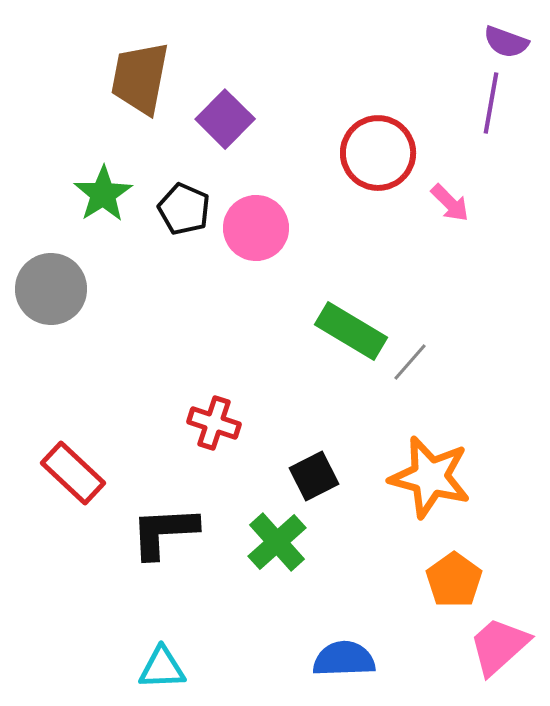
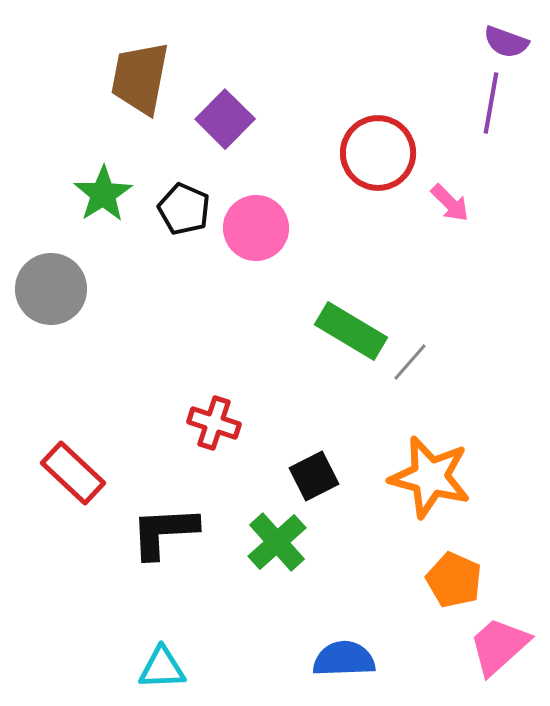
orange pentagon: rotated 12 degrees counterclockwise
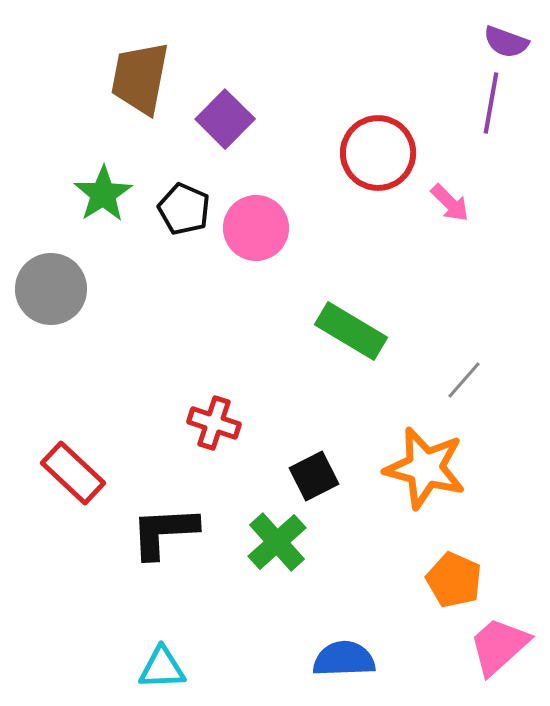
gray line: moved 54 px right, 18 px down
orange star: moved 5 px left, 9 px up
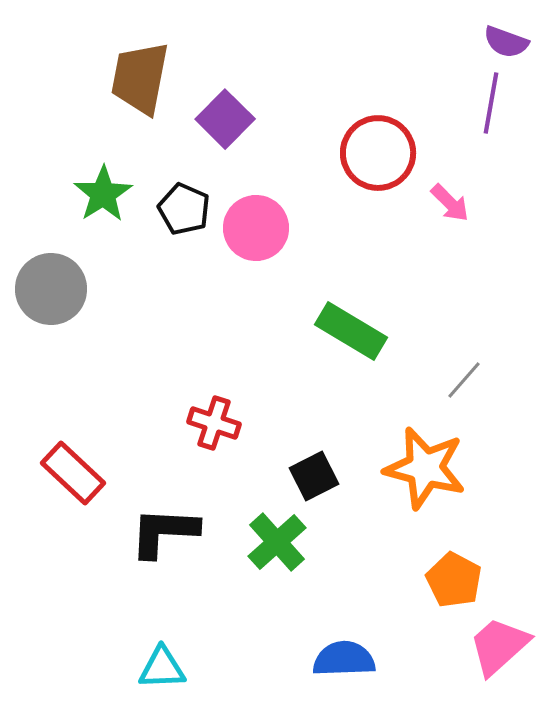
black L-shape: rotated 6 degrees clockwise
orange pentagon: rotated 4 degrees clockwise
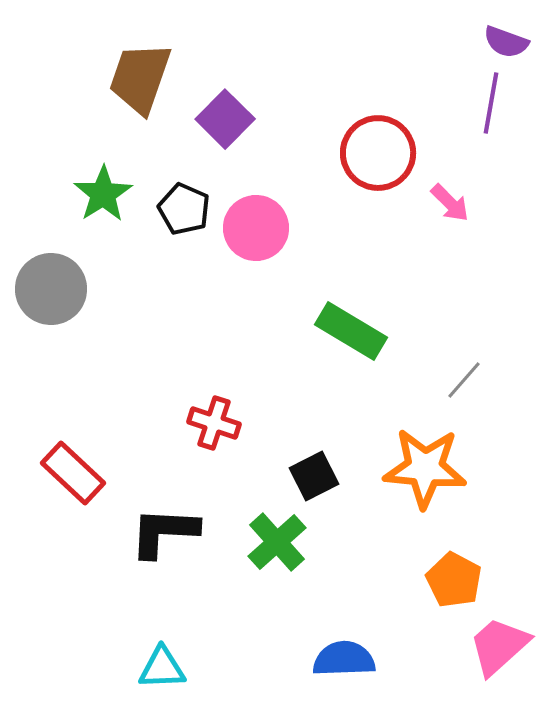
brown trapezoid: rotated 8 degrees clockwise
orange star: rotated 10 degrees counterclockwise
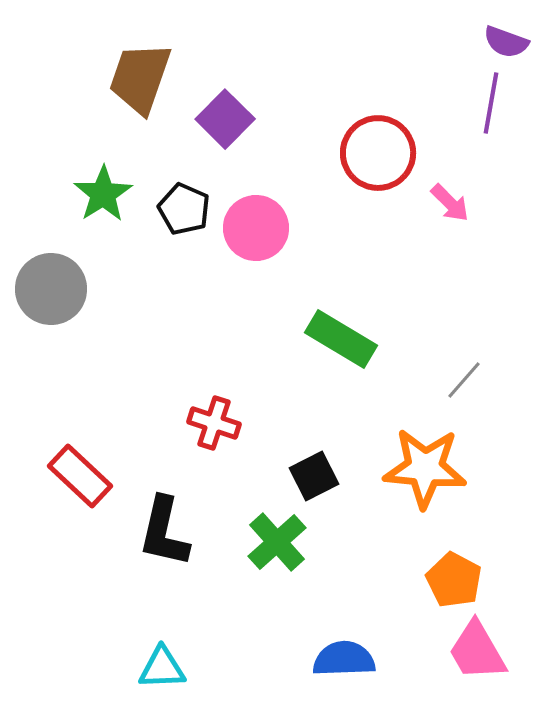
green rectangle: moved 10 px left, 8 px down
red rectangle: moved 7 px right, 3 px down
black L-shape: rotated 80 degrees counterclockwise
pink trapezoid: moved 22 px left, 5 px down; rotated 78 degrees counterclockwise
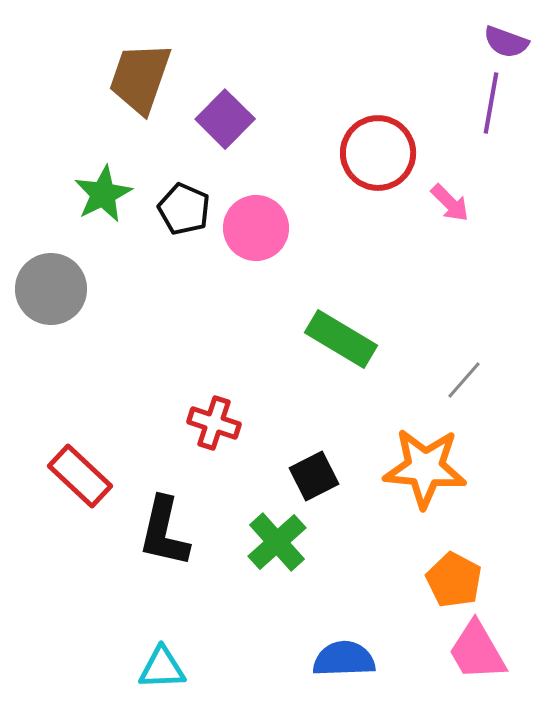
green star: rotated 6 degrees clockwise
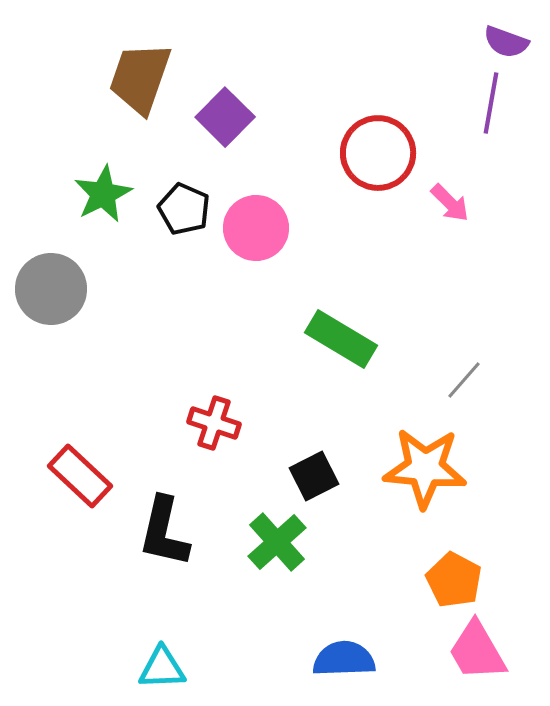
purple square: moved 2 px up
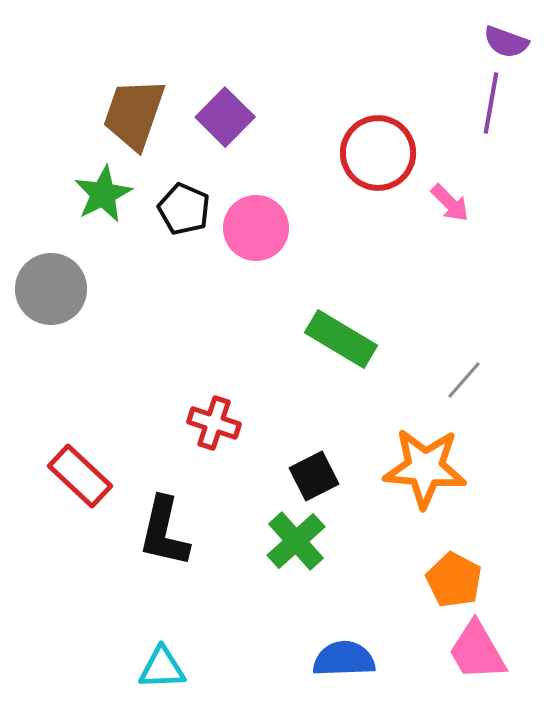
brown trapezoid: moved 6 px left, 36 px down
green cross: moved 19 px right, 1 px up
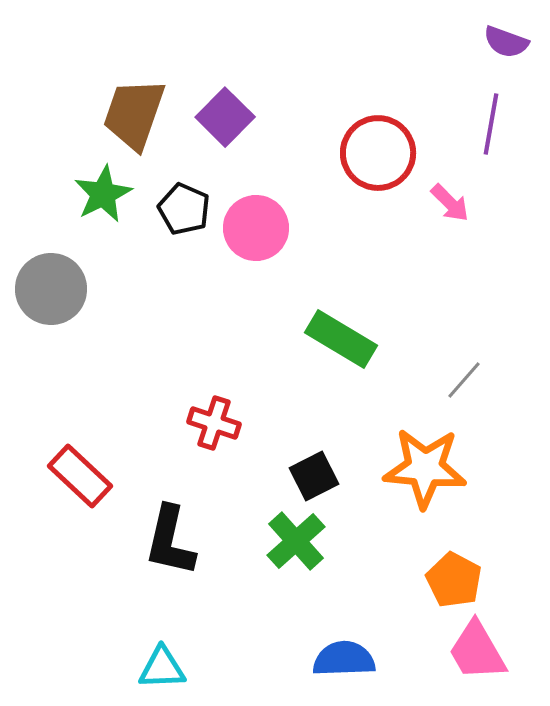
purple line: moved 21 px down
black L-shape: moved 6 px right, 9 px down
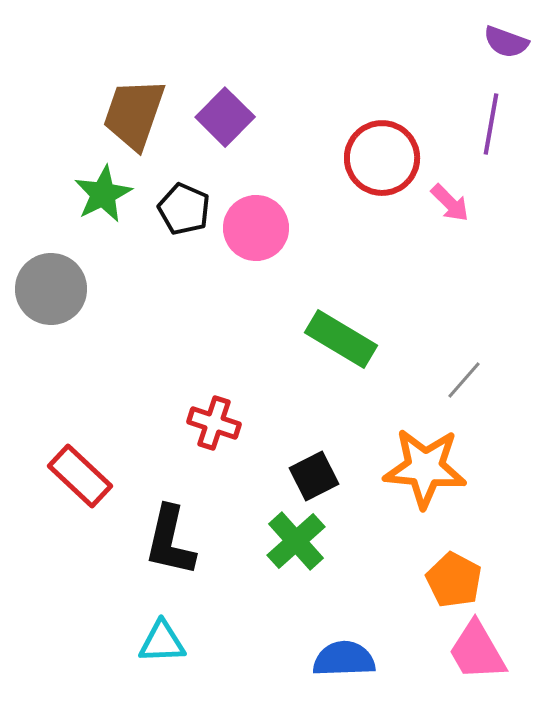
red circle: moved 4 px right, 5 px down
cyan triangle: moved 26 px up
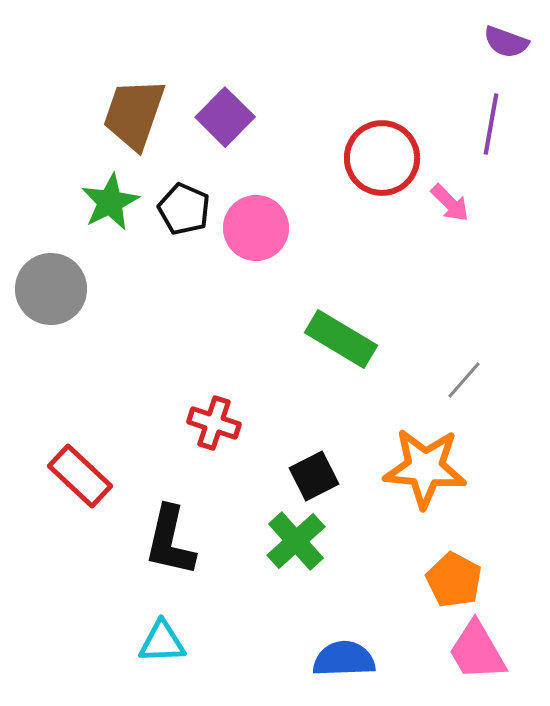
green star: moved 7 px right, 8 px down
